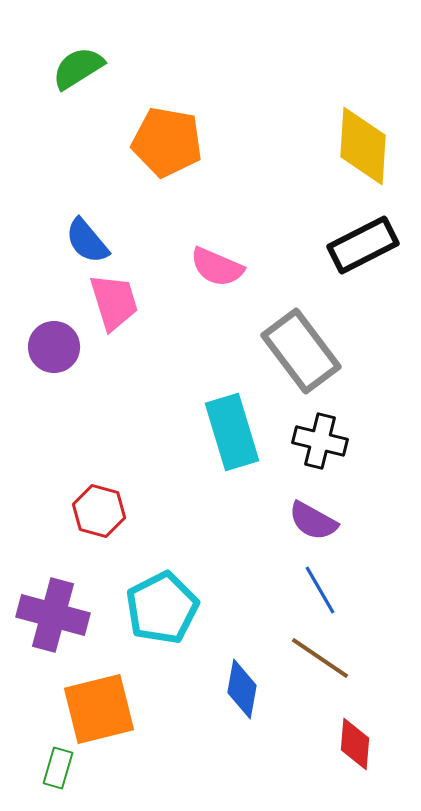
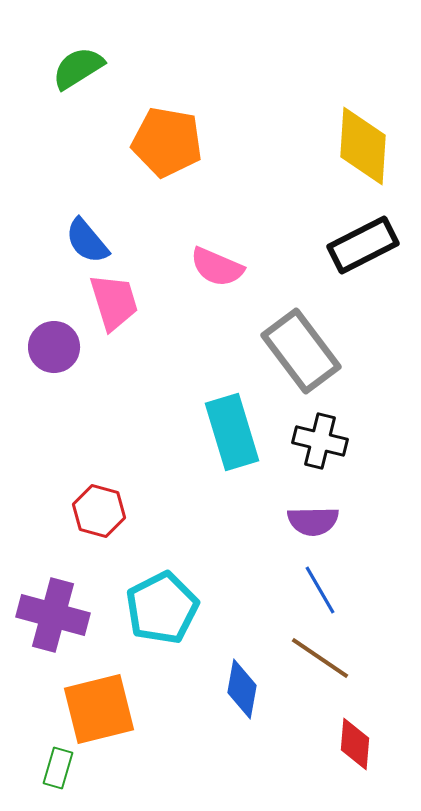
purple semicircle: rotated 30 degrees counterclockwise
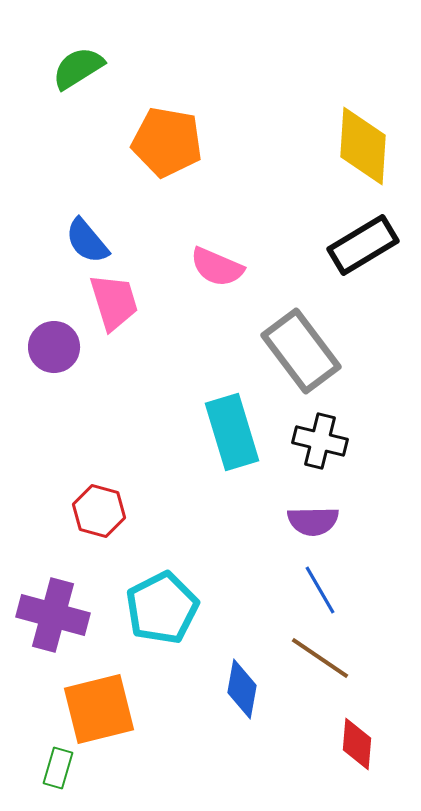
black rectangle: rotated 4 degrees counterclockwise
red diamond: moved 2 px right
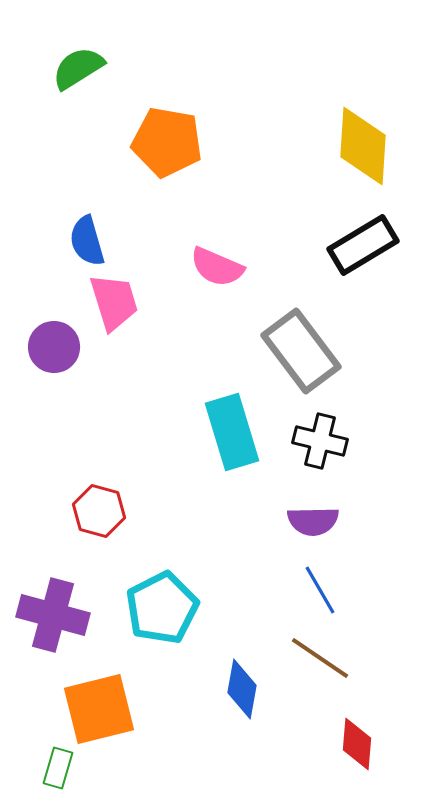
blue semicircle: rotated 24 degrees clockwise
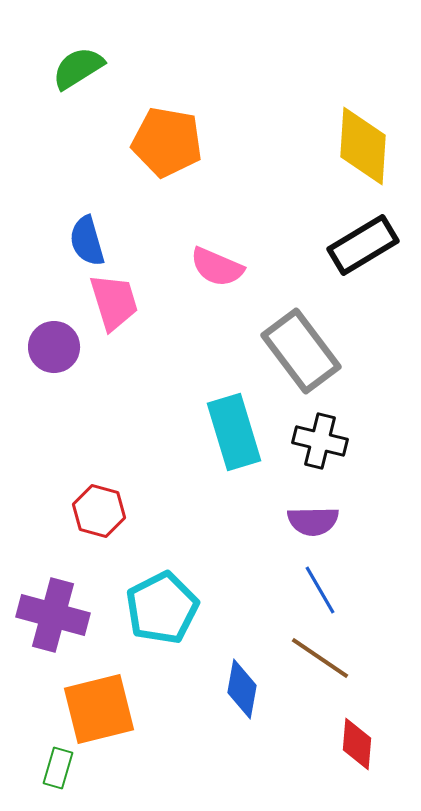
cyan rectangle: moved 2 px right
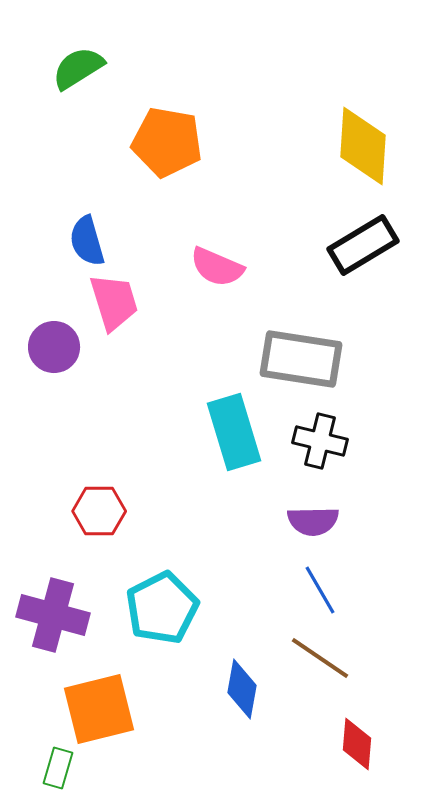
gray rectangle: moved 8 px down; rotated 44 degrees counterclockwise
red hexagon: rotated 15 degrees counterclockwise
